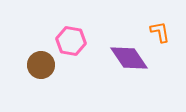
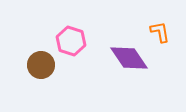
pink hexagon: rotated 8 degrees clockwise
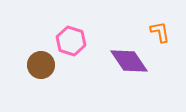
purple diamond: moved 3 px down
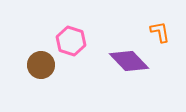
purple diamond: rotated 9 degrees counterclockwise
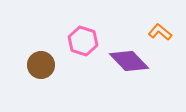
orange L-shape: rotated 40 degrees counterclockwise
pink hexagon: moved 12 px right
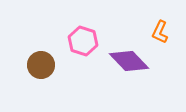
orange L-shape: rotated 105 degrees counterclockwise
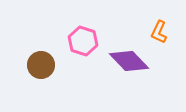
orange L-shape: moved 1 px left
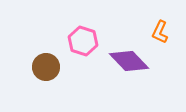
orange L-shape: moved 1 px right
brown circle: moved 5 px right, 2 px down
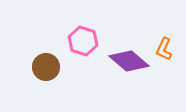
orange L-shape: moved 4 px right, 17 px down
purple diamond: rotated 6 degrees counterclockwise
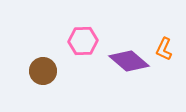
pink hexagon: rotated 20 degrees counterclockwise
brown circle: moved 3 px left, 4 px down
